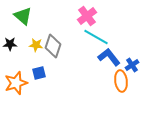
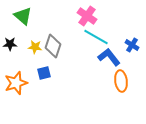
pink cross: rotated 18 degrees counterclockwise
yellow star: moved 1 px left, 2 px down
blue cross: moved 20 px up; rotated 24 degrees counterclockwise
blue square: moved 5 px right
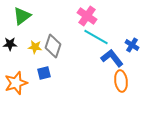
green triangle: moved 1 px left; rotated 42 degrees clockwise
blue L-shape: moved 3 px right, 1 px down
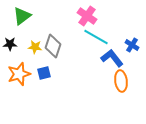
orange star: moved 3 px right, 9 px up
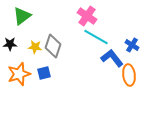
orange ellipse: moved 8 px right, 6 px up
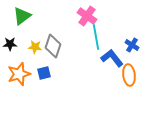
cyan line: rotated 50 degrees clockwise
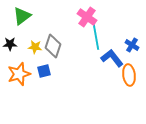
pink cross: moved 1 px down
blue square: moved 2 px up
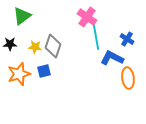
blue cross: moved 5 px left, 6 px up
blue L-shape: rotated 25 degrees counterclockwise
orange ellipse: moved 1 px left, 3 px down
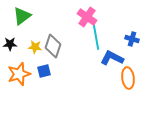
blue cross: moved 5 px right; rotated 16 degrees counterclockwise
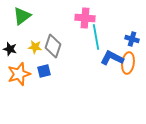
pink cross: moved 2 px left, 1 px down; rotated 30 degrees counterclockwise
black star: moved 5 px down; rotated 16 degrees clockwise
orange ellipse: moved 15 px up; rotated 15 degrees clockwise
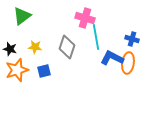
pink cross: rotated 12 degrees clockwise
gray diamond: moved 14 px right, 1 px down
orange star: moved 2 px left, 4 px up
